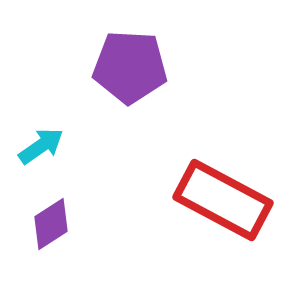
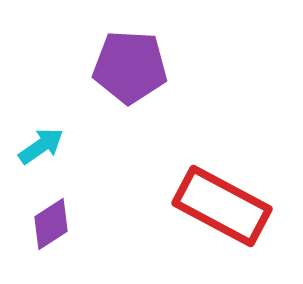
red rectangle: moved 1 px left, 6 px down
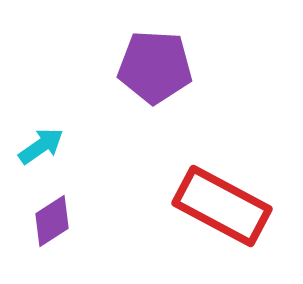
purple pentagon: moved 25 px right
purple diamond: moved 1 px right, 3 px up
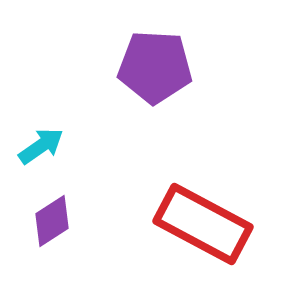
red rectangle: moved 19 px left, 18 px down
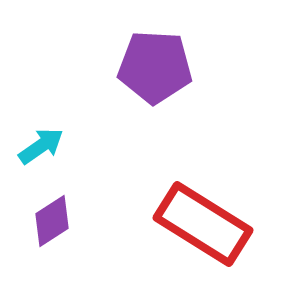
red rectangle: rotated 4 degrees clockwise
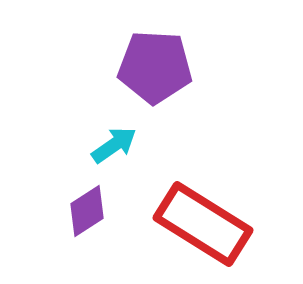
cyan arrow: moved 73 px right, 1 px up
purple diamond: moved 35 px right, 10 px up
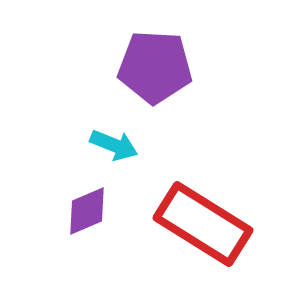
cyan arrow: rotated 57 degrees clockwise
purple diamond: rotated 10 degrees clockwise
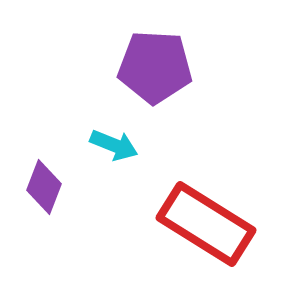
purple diamond: moved 43 px left, 24 px up; rotated 46 degrees counterclockwise
red rectangle: moved 3 px right
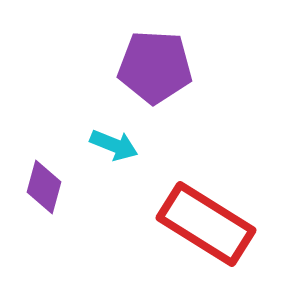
purple diamond: rotated 6 degrees counterclockwise
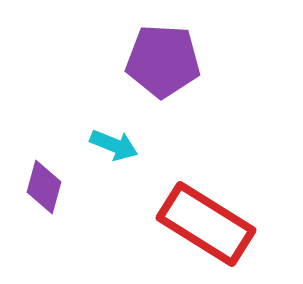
purple pentagon: moved 8 px right, 6 px up
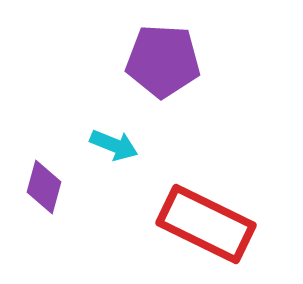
red rectangle: rotated 6 degrees counterclockwise
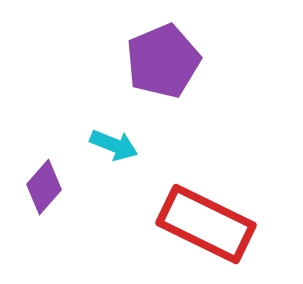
purple pentagon: rotated 26 degrees counterclockwise
purple diamond: rotated 26 degrees clockwise
